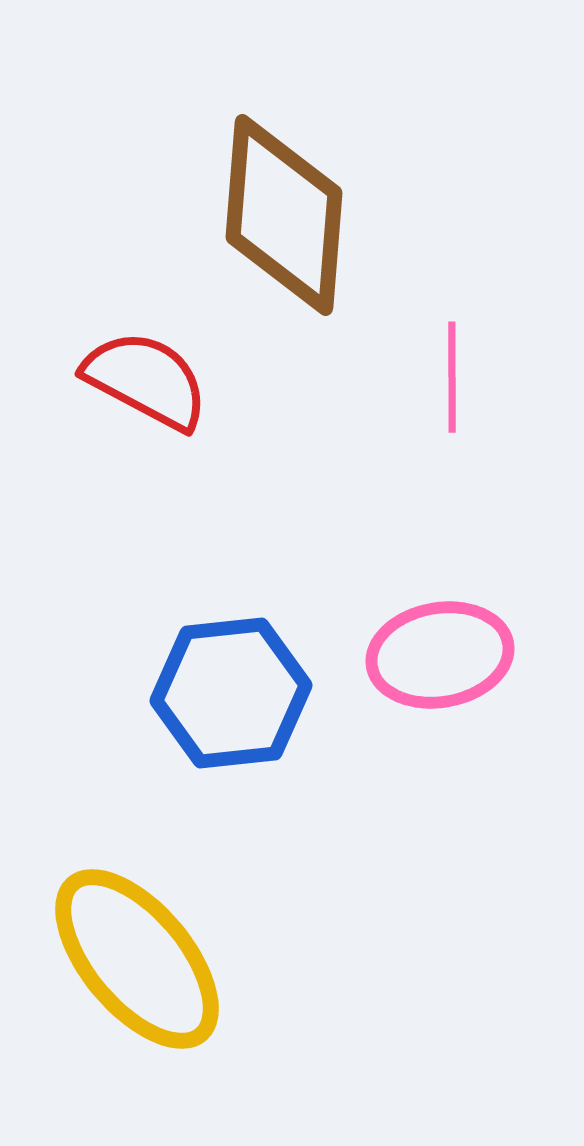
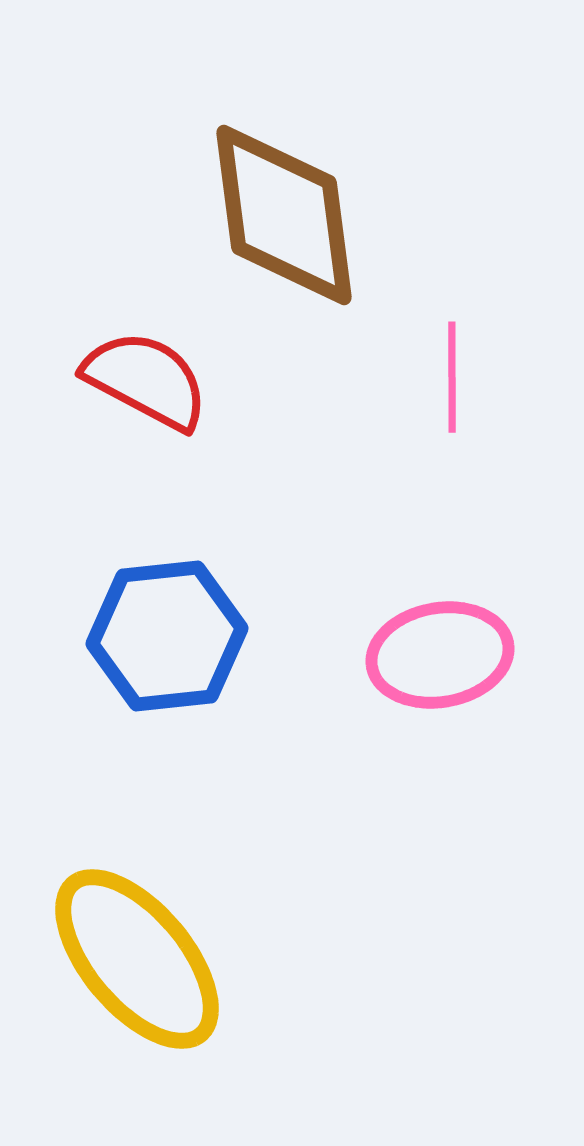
brown diamond: rotated 12 degrees counterclockwise
blue hexagon: moved 64 px left, 57 px up
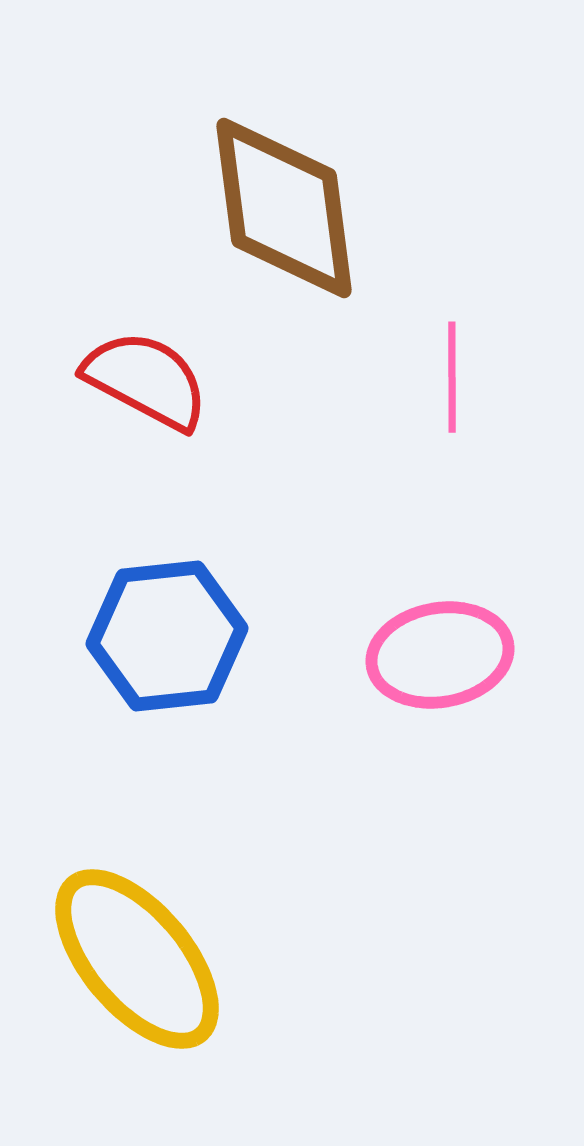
brown diamond: moved 7 px up
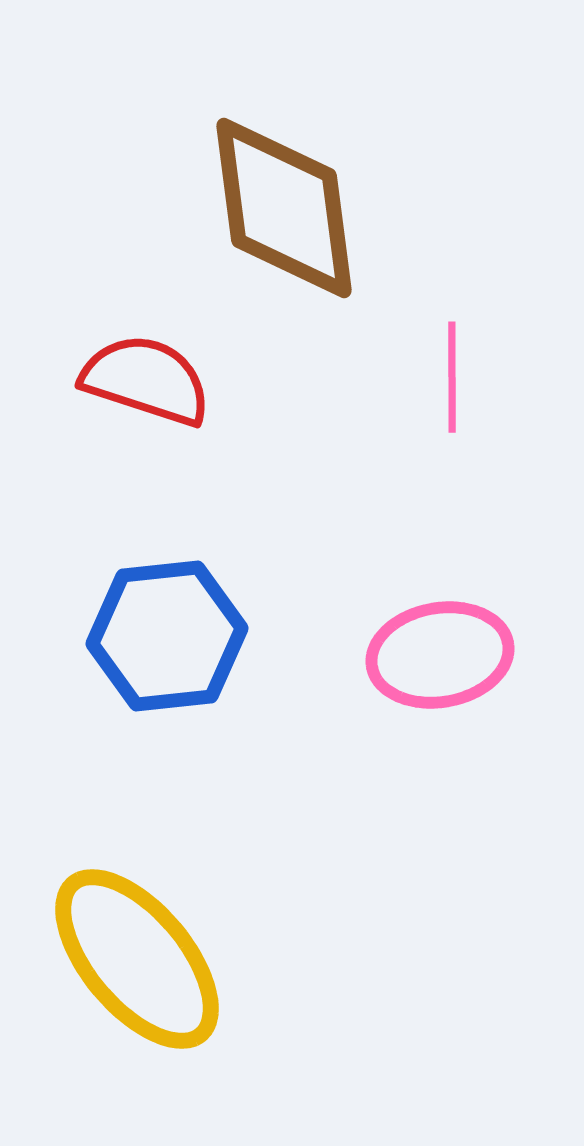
red semicircle: rotated 10 degrees counterclockwise
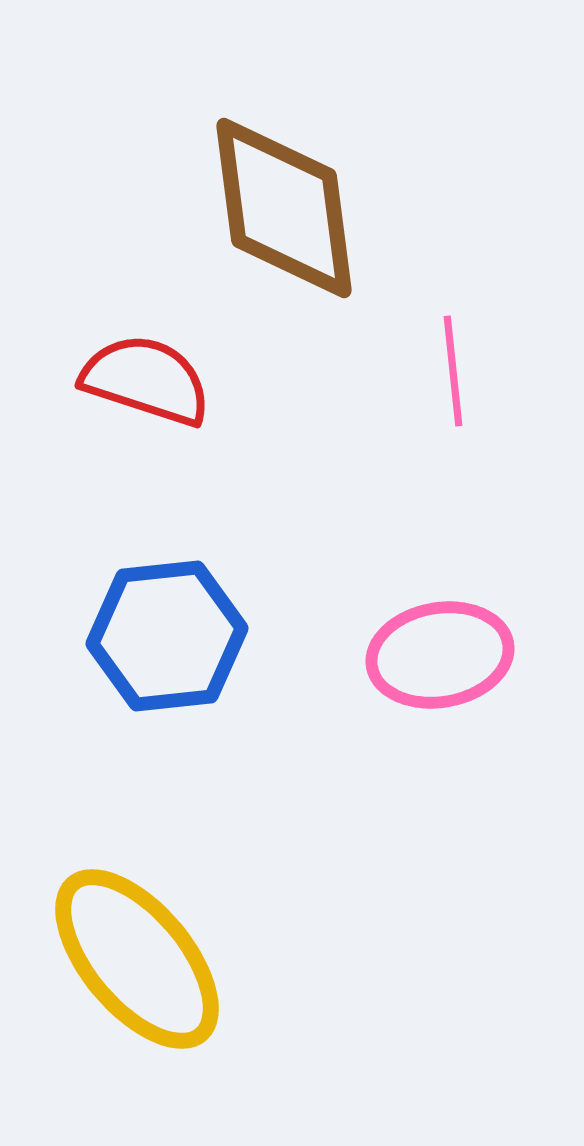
pink line: moved 1 px right, 6 px up; rotated 6 degrees counterclockwise
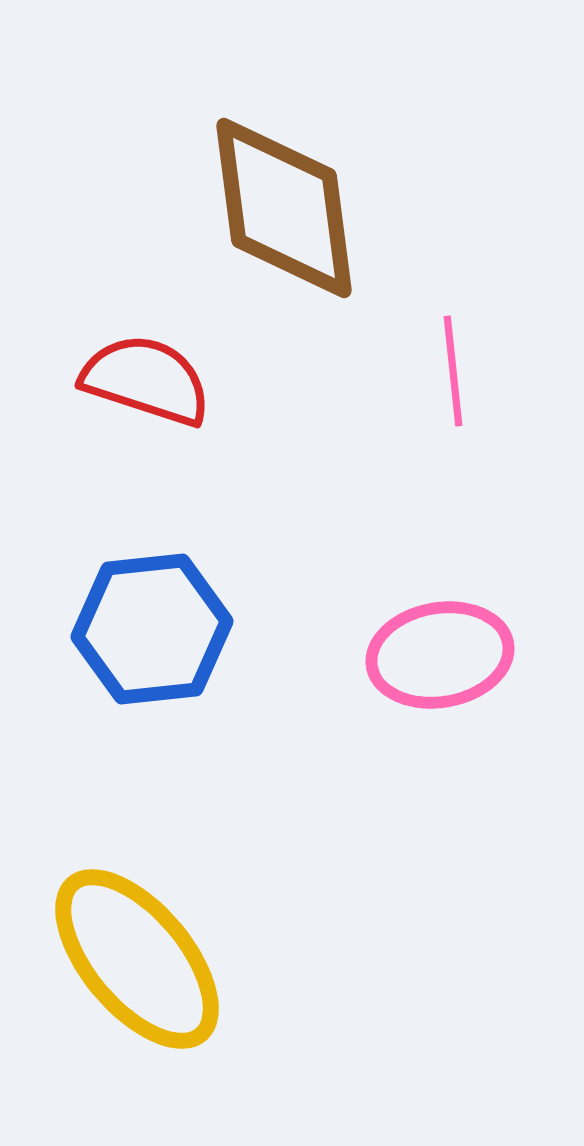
blue hexagon: moved 15 px left, 7 px up
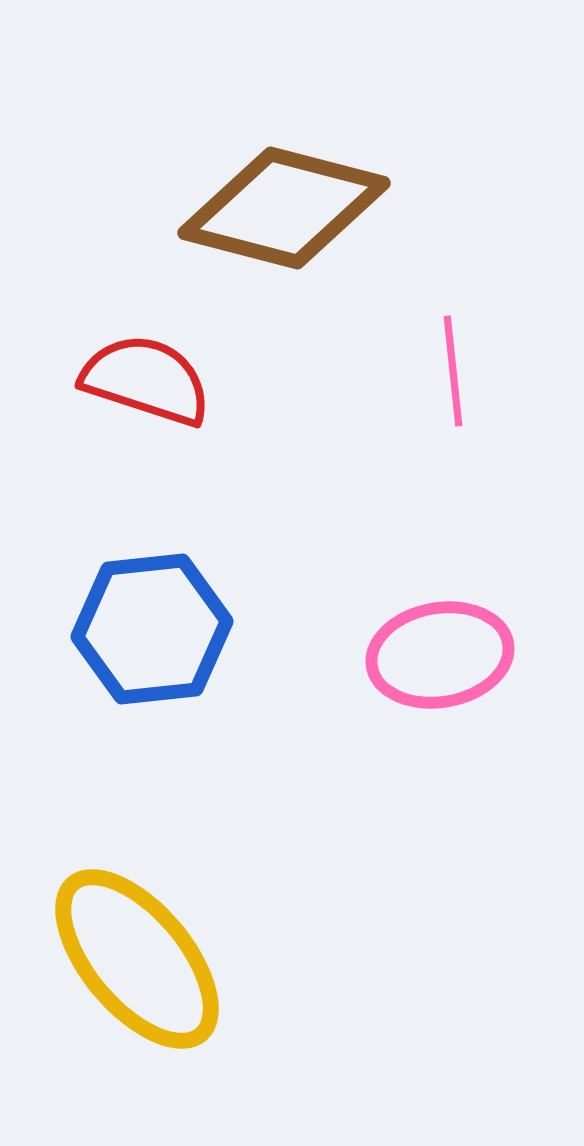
brown diamond: rotated 68 degrees counterclockwise
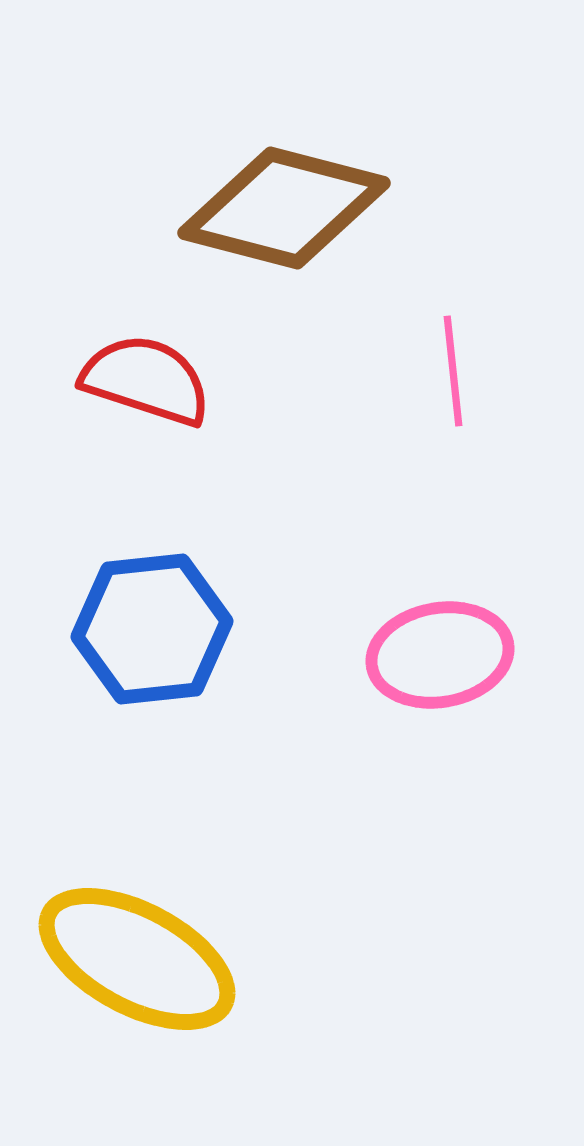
yellow ellipse: rotated 22 degrees counterclockwise
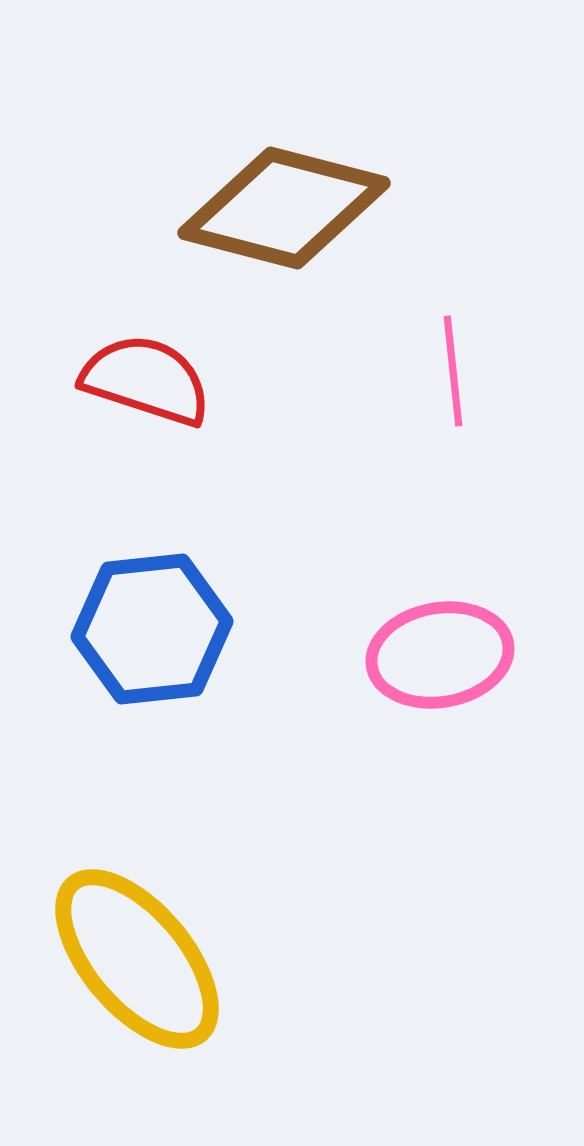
yellow ellipse: rotated 22 degrees clockwise
